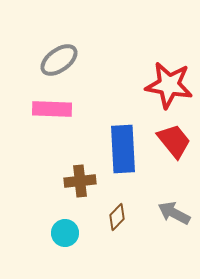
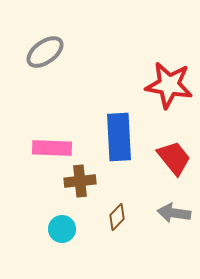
gray ellipse: moved 14 px left, 8 px up
pink rectangle: moved 39 px down
red trapezoid: moved 17 px down
blue rectangle: moved 4 px left, 12 px up
gray arrow: rotated 20 degrees counterclockwise
cyan circle: moved 3 px left, 4 px up
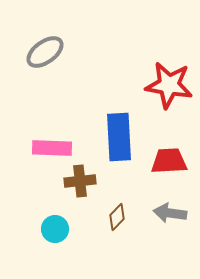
red trapezoid: moved 5 px left, 3 px down; rotated 54 degrees counterclockwise
gray arrow: moved 4 px left
cyan circle: moved 7 px left
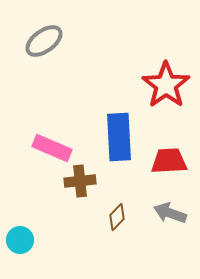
gray ellipse: moved 1 px left, 11 px up
red star: moved 3 px left; rotated 27 degrees clockwise
pink rectangle: rotated 21 degrees clockwise
gray arrow: rotated 12 degrees clockwise
cyan circle: moved 35 px left, 11 px down
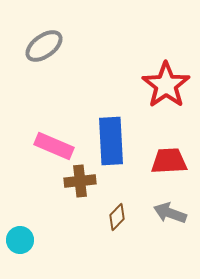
gray ellipse: moved 5 px down
blue rectangle: moved 8 px left, 4 px down
pink rectangle: moved 2 px right, 2 px up
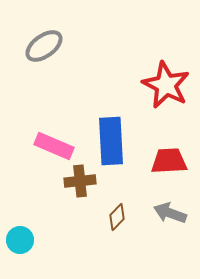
red star: rotated 9 degrees counterclockwise
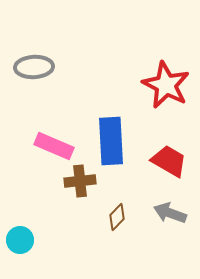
gray ellipse: moved 10 px left, 21 px down; rotated 33 degrees clockwise
red trapezoid: rotated 33 degrees clockwise
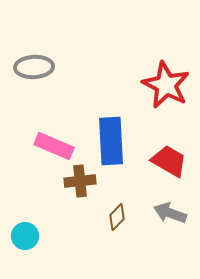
cyan circle: moved 5 px right, 4 px up
